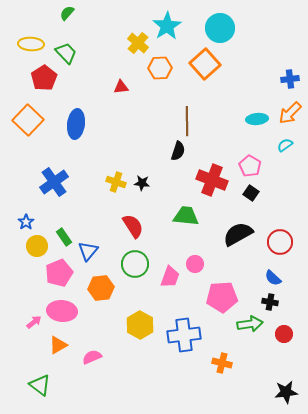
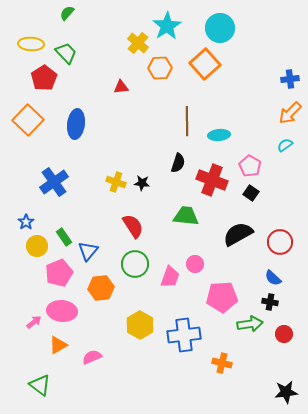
cyan ellipse at (257, 119): moved 38 px left, 16 px down
black semicircle at (178, 151): moved 12 px down
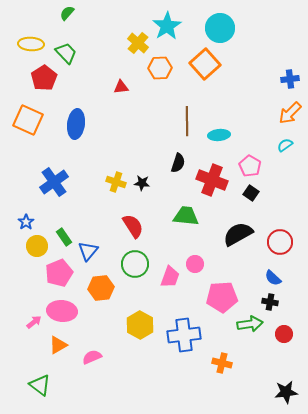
orange square at (28, 120): rotated 20 degrees counterclockwise
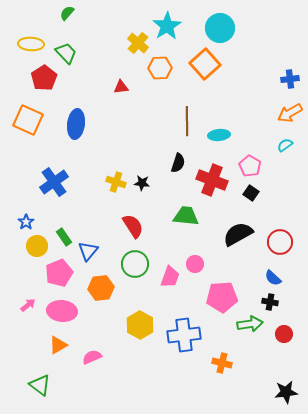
orange arrow at (290, 113): rotated 15 degrees clockwise
pink arrow at (34, 322): moved 6 px left, 17 px up
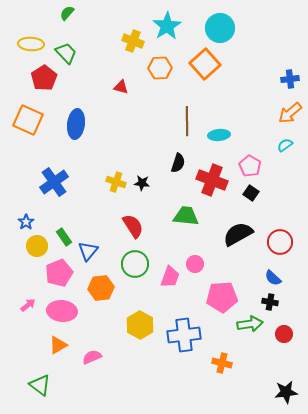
yellow cross at (138, 43): moved 5 px left, 2 px up; rotated 20 degrees counterclockwise
red triangle at (121, 87): rotated 21 degrees clockwise
orange arrow at (290, 113): rotated 10 degrees counterclockwise
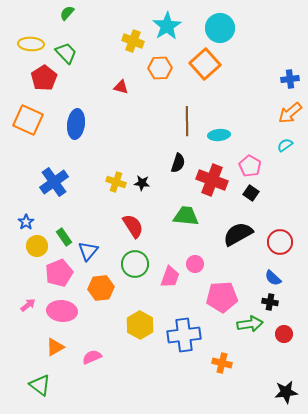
orange triangle at (58, 345): moved 3 px left, 2 px down
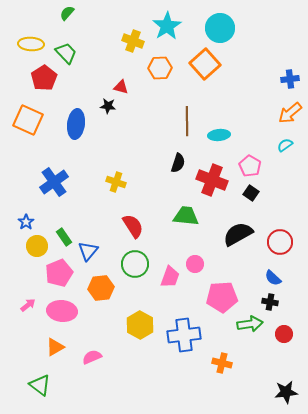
black star at (142, 183): moved 34 px left, 77 px up
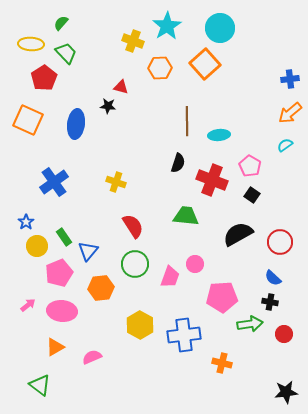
green semicircle at (67, 13): moved 6 px left, 10 px down
black square at (251, 193): moved 1 px right, 2 px down
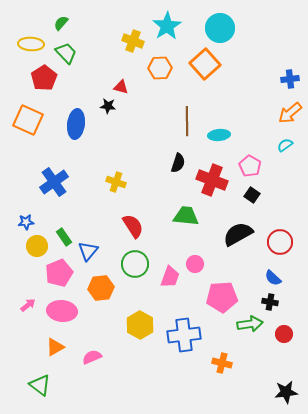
blue star at (26, 222): rotated 28 degrees clockwise
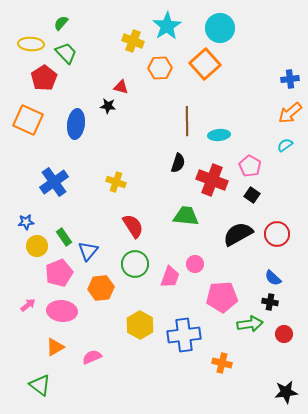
red circle at (280, 242): moved 3 px left, 8 px up
